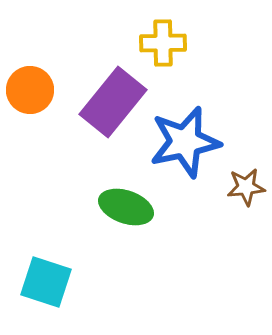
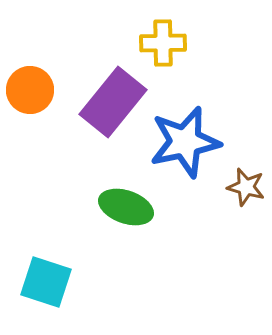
brown star: rotated 21 degrees clockwise
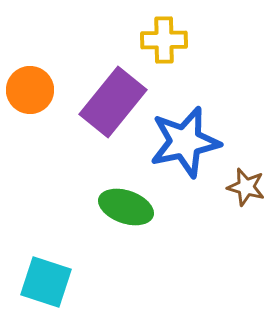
yellow cross: moved 1 px right, 3 px up
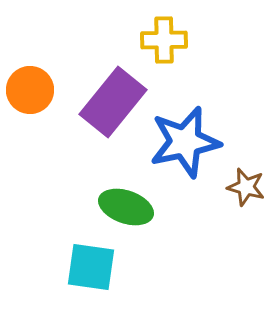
cyan square: moved 45 px right, 15 px up; rotated 10 degrees counterclockwise
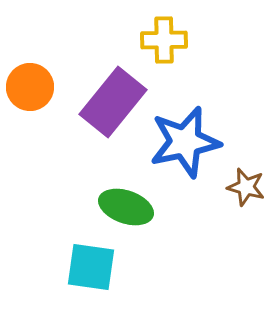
orange circle: moved 3 px up
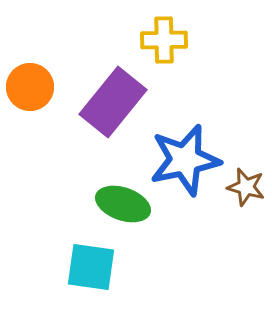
blue star: moved 18 px down
green ellipse: moved 3 px left, 3 px up
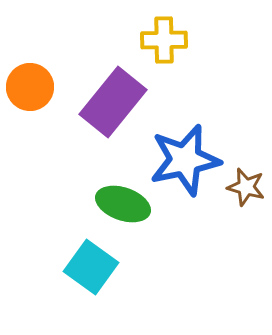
cyan square: rotated 28 degrees clockwise
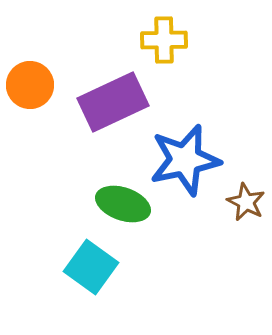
orange circle: moved 2 px up
purple rectangle: rotated 26 degrees clockwise
brown star: moved 15 px down; rotated 12 degrees clockwise
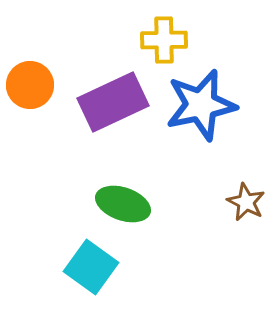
blue star: moved 16 px right, 55 px up
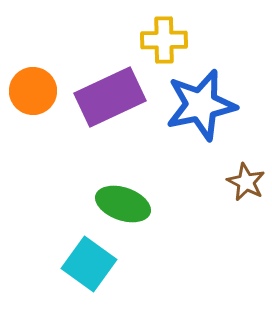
orange circle: moved 3 px right, 6 px down
purple rectangle: moved 3 px left, 5 px up
brown star: moved 20 px up
cyan square: moved 2 px left, 3 px up
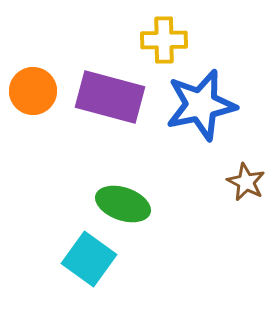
purple rectangle: rotated 40 degrees clockwise
cyan square: moved 5 px up
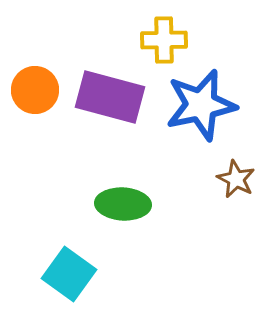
orange circle: moved 2 px right, 1 px up
brown star: moved 10 px left, 3 px up
green ellipse: rotated 16 degrees counterclockwise
cyan square: moved 20 px left, 15 px down
